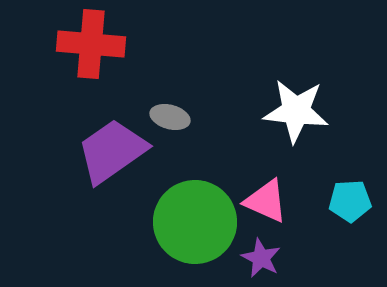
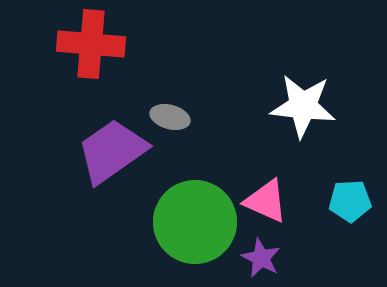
white star: moved 7 px right, 5 px up
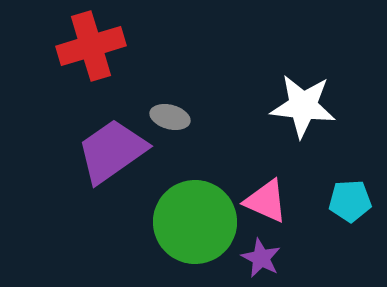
red cross: moved 2 px down; rotated 22 degrees counterclockwise
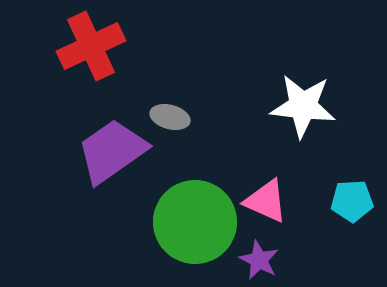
red cross: rotated 8 degrees counterclockwise
cyan pentagon: moved 2 px right
purple star: moved 2 px left, 2 px down
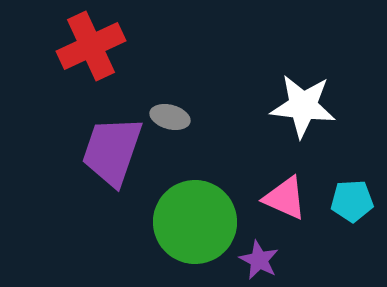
purple trapezoid: rotated 36 degrees counterclockwise
pink triangle: moved 19 px right, 3 px up
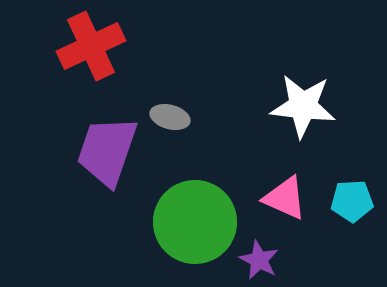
purple trapezoid: moved 5 px left
